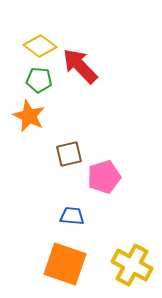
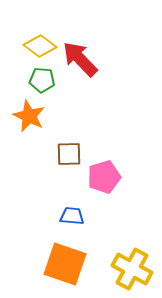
red arrow: moved 7 px up
green pentagon: moved 3 px right
brown square: rotated 12 degrees clockwise
yellow cross: moved 4 px down
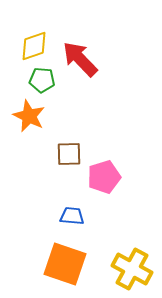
yellow diamond: moved 6 px left; rotated 56 degrees counterclockwise
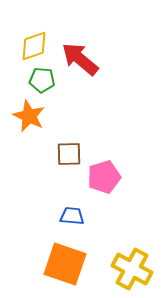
red arrow: rotated 6 degrees counterclockwise
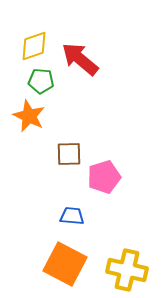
green pentagon: moved 1 px left, 1 px down
orange square: rotated 9 degrees clockwise
yellow cross: moved 5 px left, 1 px down; rotated 15 degrees counterclockwise
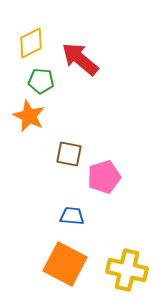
yellow diamond: moved 3 px left, 3 px up; rotated 8 degrees counterclockwise
brown square: rotated 12 degrees clockwise
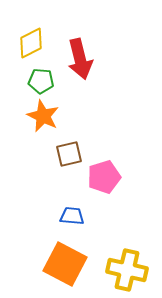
red arrow: rotated 144 degrees counterclockwise
orange star: moved 14 px right
brown square: rotated 24 degrees counterclockwise
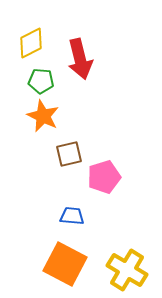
yellow cross: rotated 18 degrees clockwise
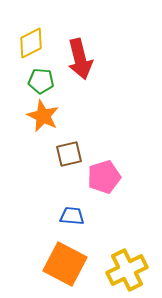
yellow cross: rotated 33 degrees clockwise
